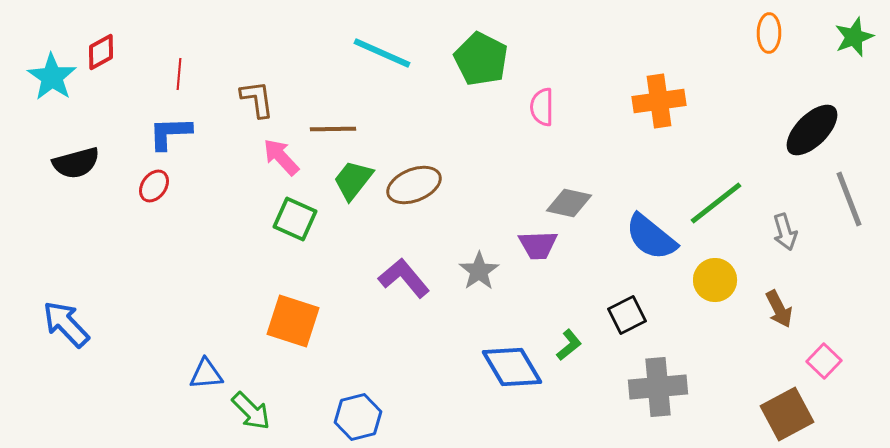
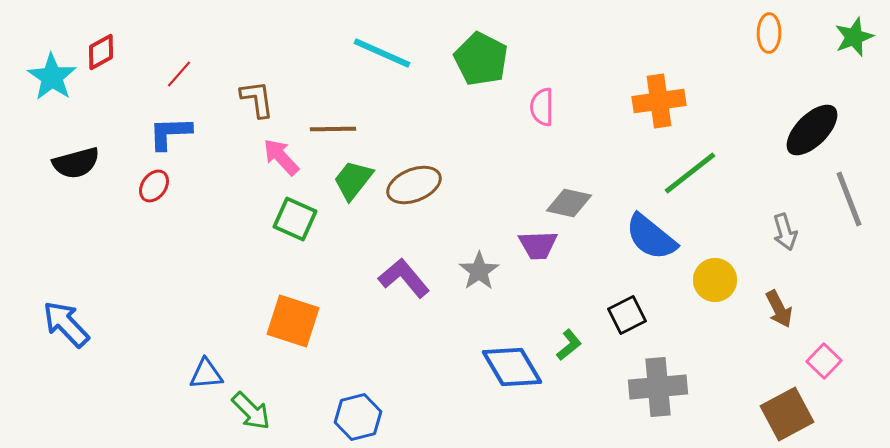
red line: rotated 36 degrees clockwise
green line: moved 26 px left, 30 px up
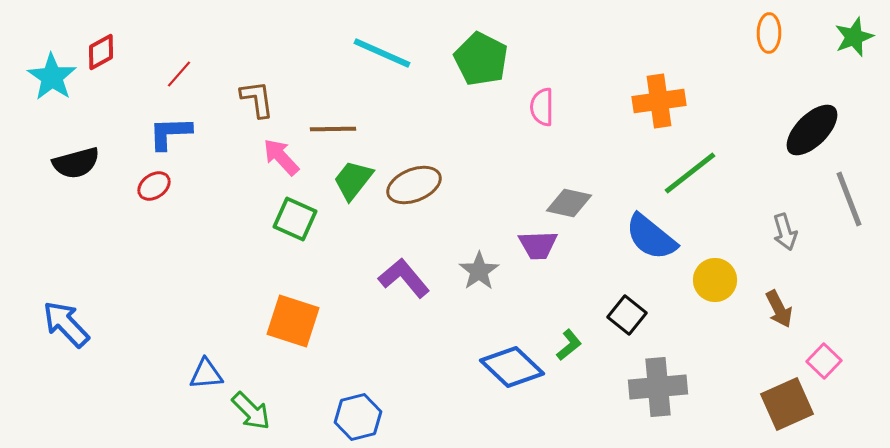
red ellipse: rotated 20 degrees clockwise
black square: rotated 24 degrees counterclockwise
blue diamond: rotated 16 degrees counterclockwise
brown square: moved 10 px up; rotated 4 degrees clockwise
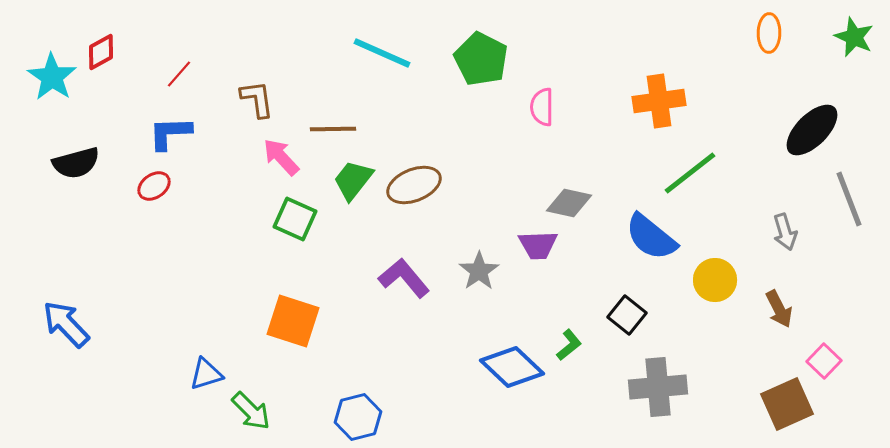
green star: rotated 27 degrees counterclockwise
blue triangle: rotated 12 degrees counterclockwise
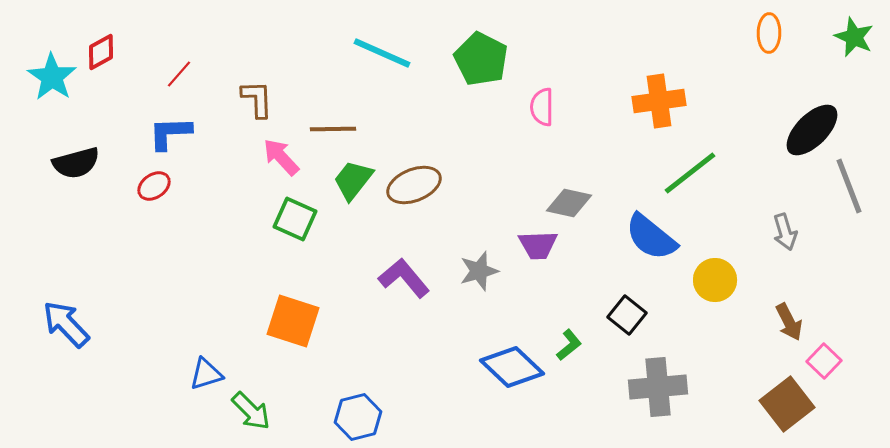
brown L-shape: rotated 6 degrees clockwise
gray line: moved 13 px up
gray star: rotated 18 degrees clockwise
brown arrow: moved 10 px right, 13 px down
brown square: rotated 14 degrees counterclockwise
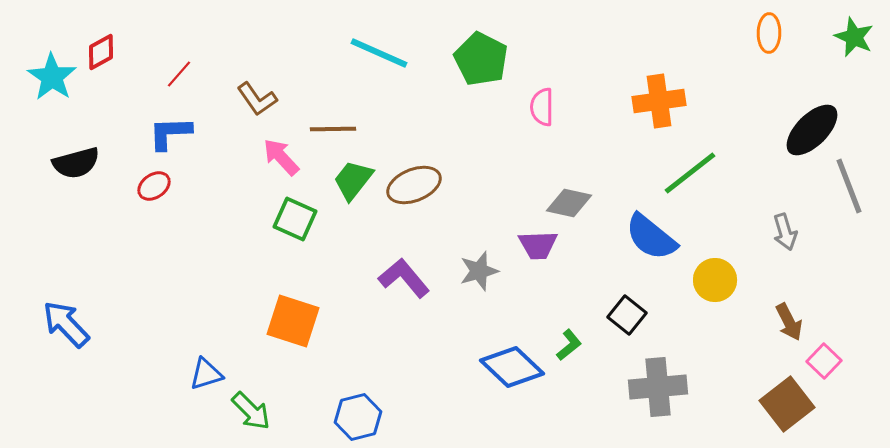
cyan line: moved 3 px left
brown L-shape: rotated 147 degrees clockwise
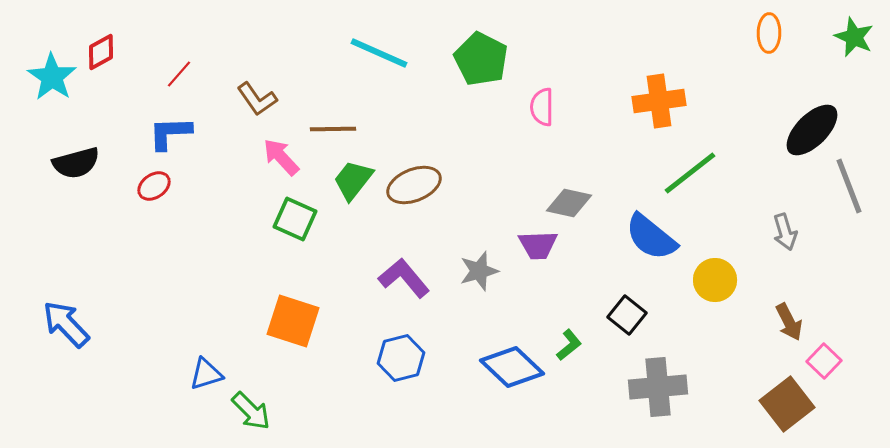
blue hexagon: moved 43 px right, 59 px up
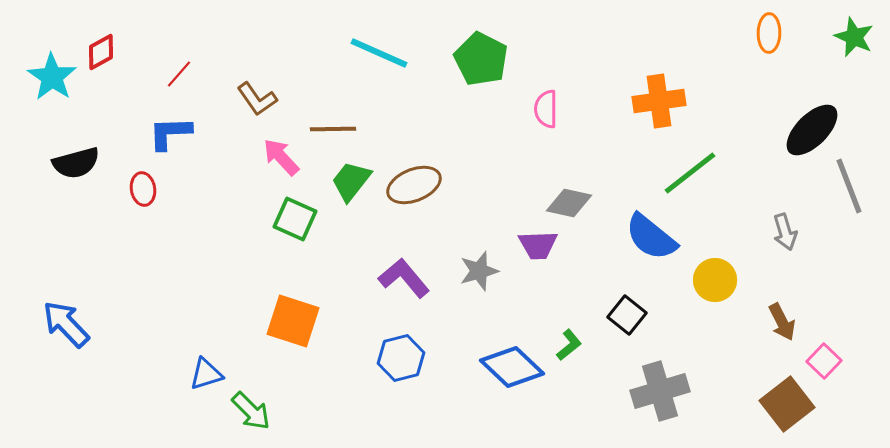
pink semicircle: moved 4 px right, 2 px down
green trapezoid: moved 2 px left, 1 px down
red ellipse: moved 11 px left, 3 px down; rotated 64 degrees counterclockwise
brown arrow: moved 7 px left
gray cross: moved 2 px right, 4 px down; rotated 12 degrees counterclockwise
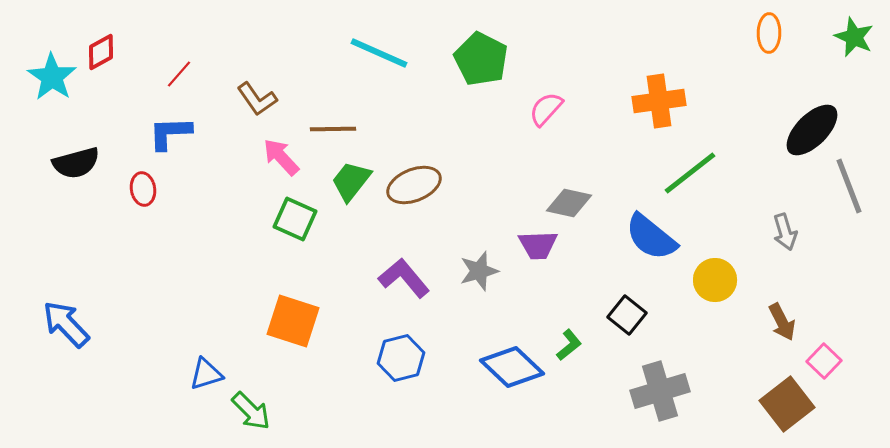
pink semicircle: rotated 42 degrees clockwise
